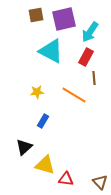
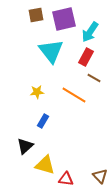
cyan triangle: rotated 24 degrees clockwise
brown line: rotated 56 degrees counterclockwise
black triangle: moved 1 px right, 1 px up
brown triangle: moved 6 px up
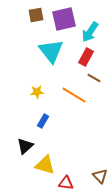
red triangle: moved 4 px down
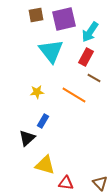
black triangle: moved 2 px right, 8 px up
brown triangle: moved 7 px down
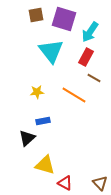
purple square: rotated 30 degrees clockwise
blue rectangle: rotated 48 degrees clockwise
red triangle: moved 1 px left; rotated 21 degrees clockwise
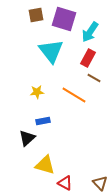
red rectangle: moved 2 px right, 1 px down
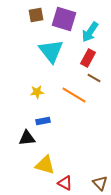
black triangle: rotated 36 degrees clockwise
